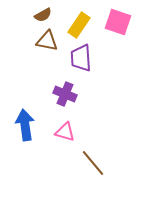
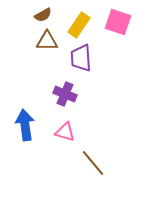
brown triangle: rotated 10 degrees counterclockwise
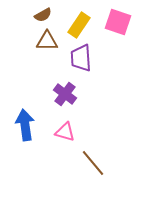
purple cross: rotated 15 degrees clockwise
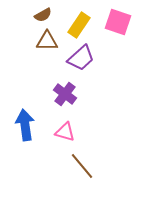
purple trapezoid: rotated 128 degrees counterclockwise
brown line: moved 11 px left, 3 px down
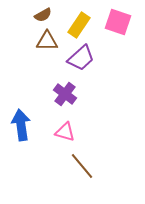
blue arrow: moved 4 px left
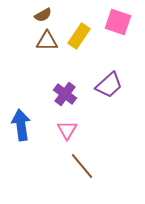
yellow rectangle: moved 11 px down
purple trapezoid: moved 28 px right, 27 px down
pink triangle: moved 2 px right, 2 px up; rotated 45 degrees clockwise
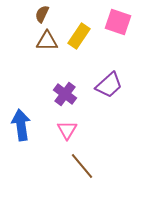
brown semicircle: moved 1 px left, 1 px up; rotated 144 degrees clockwise
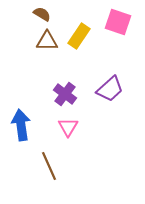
brown semicircle: rotated 96 degrees clockwise
purple trapezoid: moved 1 px right, 4 px down
pink triangle: moved 1 px right, 3 px up
brown line: moved 33 px left; rotated 16 degrees clockwise
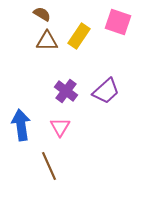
purple trapezoid: moved 4 px left, 2 px down
purple cross: moved 1 px right, 3 px up
pink triangle: moved 8 px left
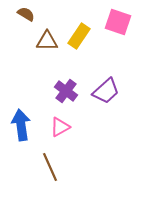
brown semicircle: moved 16 px left
pink triangle: rotated 30 degrees clockwise
brown line: moved 1 px right, 1 px down
